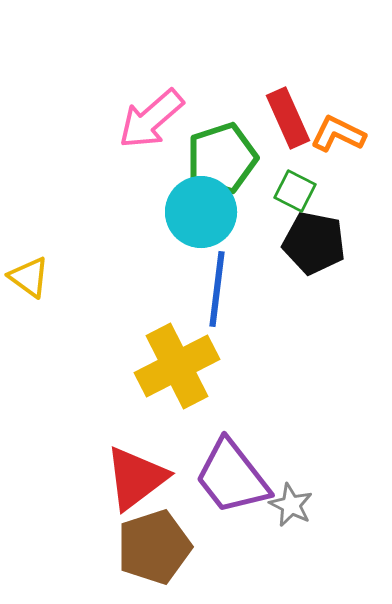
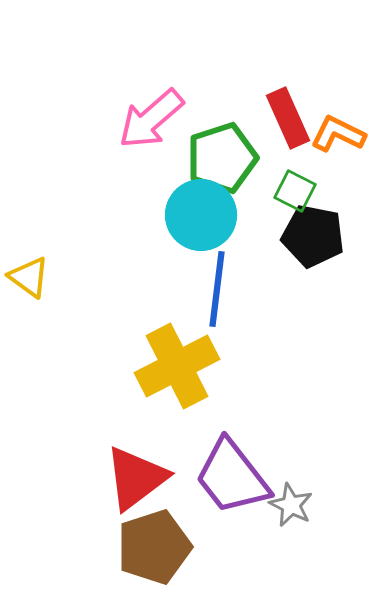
cyan circle: moved 3 px down
black pentagon: moved 1 px left, 7 px up
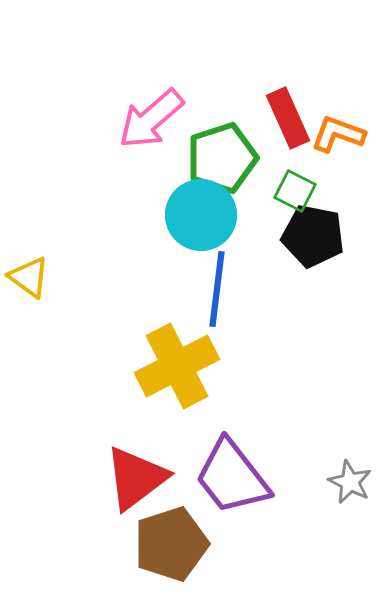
orange L-shape: rotated 6 degrees counterclockwise
gray star: moved 59 px right, 23 px up
brown pentagon: moved 17 px right, 3 px up
